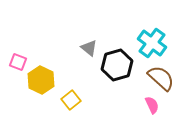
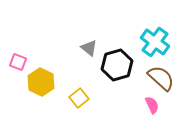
cyan cross: moved 3 px right, 1 px up
yellow hexagon: moved 2 px down
yellow square: moved 8 px right, 2 px up
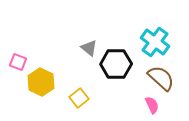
black hexagon: moved 1 px left, 1 px up; rotated 16 degrees clockwise
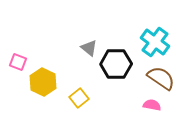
brown semicircle: rotated 8 degrees counterclockwise
yellow hexagon: moved 2 px right
pink semicircle: rotated 54 degrees counterclockwise
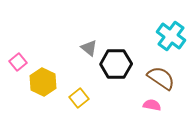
cyan cross: moved 16 px right, 6 px up
pink square: rotated 30 degrees clockwise
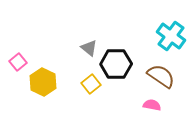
brown semicircle: moved 2 px up
yellow square: moved 12 px right, 14 px up
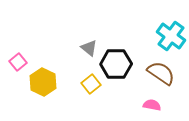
brown semicircle: moved 3 px up
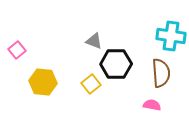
cyan cross: rotated 28 degrees counterclockwise
gray triangle: moved 5 px right, 7 px up; rotated 18 degrees counterclockwise
pink square: moved 1 px left, 12 px up
brown semicircle: rotated 52 degrees clockwise
yellow hexagon: rotated 20 degrees counterclockwise
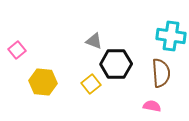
pink semicircle: moved 1 px down
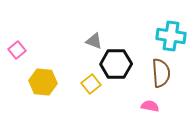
pink semicircle: moved 2 px left
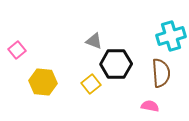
cyan cross: rotated 24 degrees counterclockwise
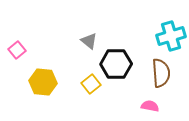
gray triangle: moved 5 px left; rotated 18 degrees clockwise
